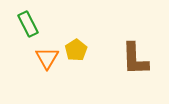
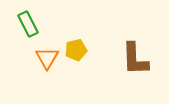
yellow pentagon: rotated 20 degrees clockwise
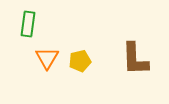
green rectangle: rotated 35 degrees clockwise
yellow pentagon: moved 4 px right, 11 px down
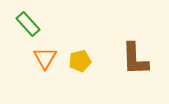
green rectangle: rotated 50 degrees counterclockwise
orange triangle: moved 2 px left
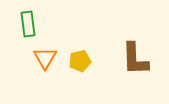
green rectangle: rotated 35 degrees clockwise
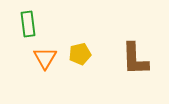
yellow pentagon: moved 7 px up
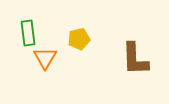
green rectangle: moved 9 px down
yellow pentagon: moved 1 px left, 15 px up
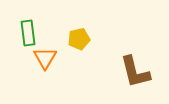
brown L-shape: moved 13 px down; rotated 12 degrees counterclockwise
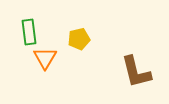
green rectangle: moved 1 px right, 1 px up
brown L-shape: moved 1 px right
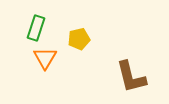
green rectangle: moved 7 px right, 4 px up; rotated 25 degrees clockwise
brown L-shape: moved 5 px left, 5 px down
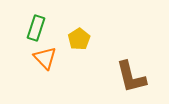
yellow pentagon: rotated 20 degrees counterclockwise
orange triangle: rotated 15 degrees counterclockwise
